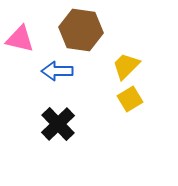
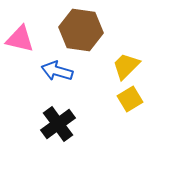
blue arrow: rotated 16 degrees clockwise
black cross: rotated 8 degrees clockwise
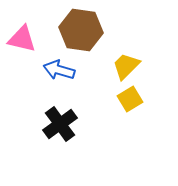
pink triangle: moved 2 px right
blue arrow: moved 2 px right, 1 px up
black cross: moved 2 px right
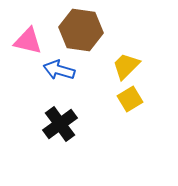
pink triangle: moved 6 px right, 2 px down
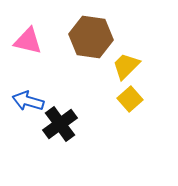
brown hexagon: moved 10 px right, 7 px down
blue arrow: moved 31 px left, 31 px down
yellow square: rotated 10 degrees counterclockwise
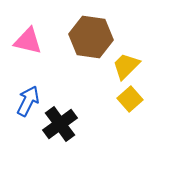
blue arrow: rotated 100 degrees clockwise
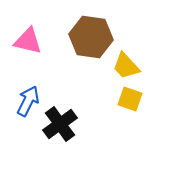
yellow trapezoid: rotated 88 degrees counterclockwise
yellow square: rotated 30 degrees counterclockwise
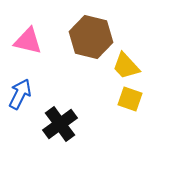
brown hexagon: rotated 6 degrees clockwise
blue arrow: moved 8 px left, 7 px up
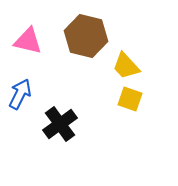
brown hexagon: moved 5 px left, 1 px up
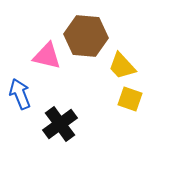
brown hexagon: rotated 9 degrees counterclockwise
pink triangle: moved 19 px right, 15 px down
yellow trapezoid: moved 4 px left
blue arrow: rotated 48 degrees counterclockwise
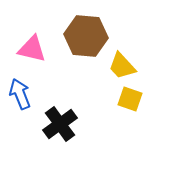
pink triangle: moved 15 px left, 7 px up
